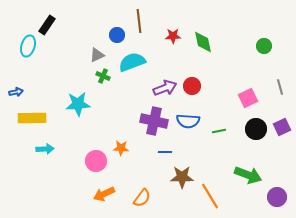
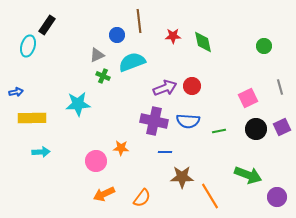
cyan arrow: moved 4 px left, 3 px down
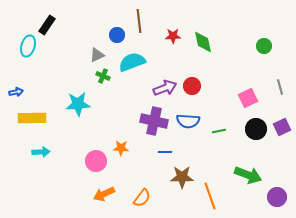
orange line: rotated 12 degrees clockwise
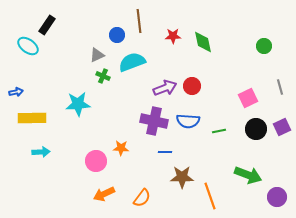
cyan ellipse: rotated 70 degrees counterclockwise
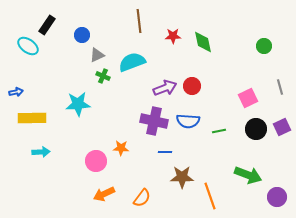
blue circle: moved 35 px left
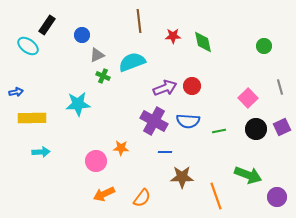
pink square: rotated 18 degrees counterclockwise
purple cross: rotated 16 degrees clockwise
orange line: moved 6 px right
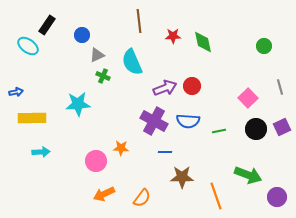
cyan semicircle: rotated 92 degrees counterclockwise
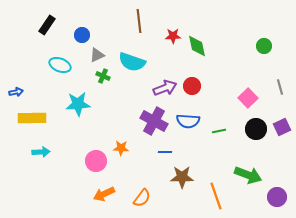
green diamond: moved 6 px left, 4 px down
cyan ellipse: moved 32 px right, 19 px down; rotated 15 degrees counterclockwise
cyan semicircle: rotated 48 degrees counterclockwise
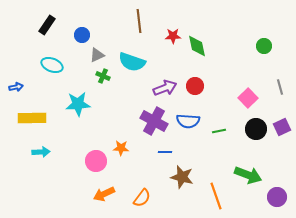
cyan ellipse: moved 8 px left
red circle: moved 3 px right
blue arrow: moved 5 px up
brown star: rotated 15 degrees clockwise
